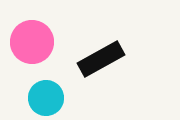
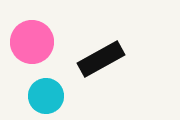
cyan circle: moved 2 px up
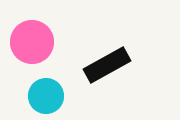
black rectangle: moved 6 px right, 6 px down
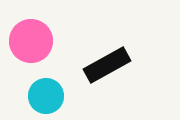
pink circle: moved 1 px left, 1 px up
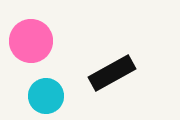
black rectangle: moved 5 px right, 8 px down
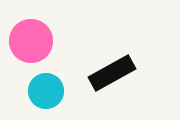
cyan circle: moved 5 px up
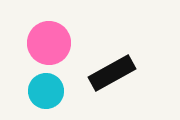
pink circle: moved 18 px right, 2 px down
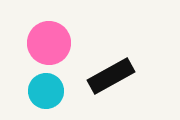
black rectangle: moved 1 px left, 3 px down
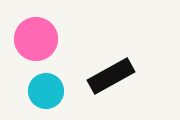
pink circle: moved 13 px left, 4 px up
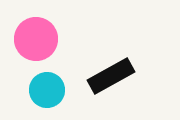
cyan circle: moved 1 px right, 1 px up
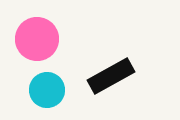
pink circle: moved 1 px right
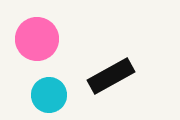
cyan circle: moved 2 px right, 5 px down
